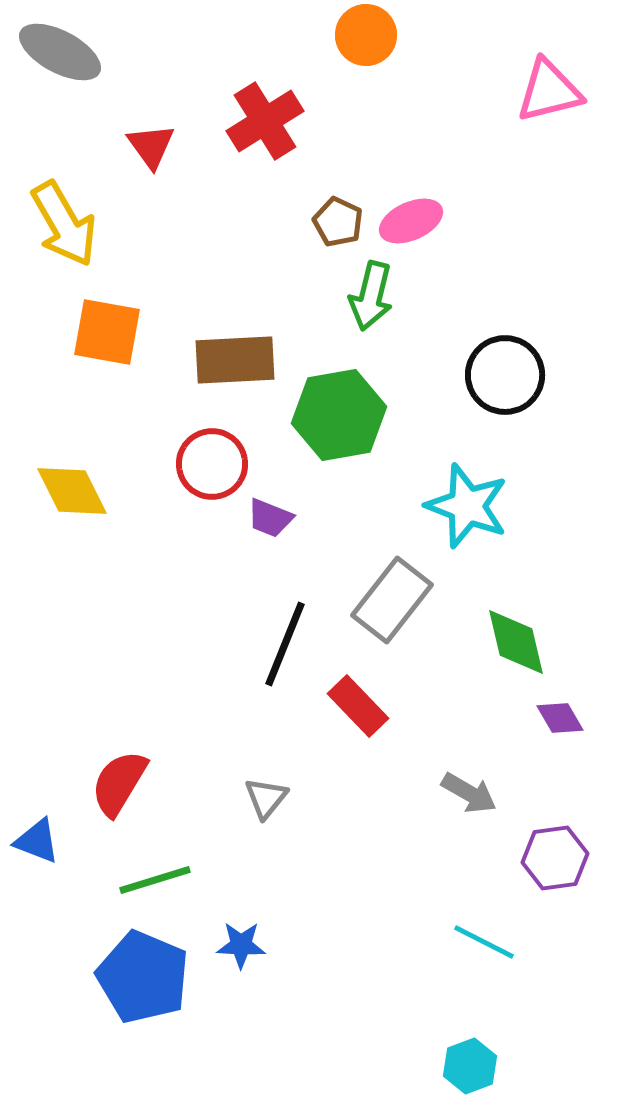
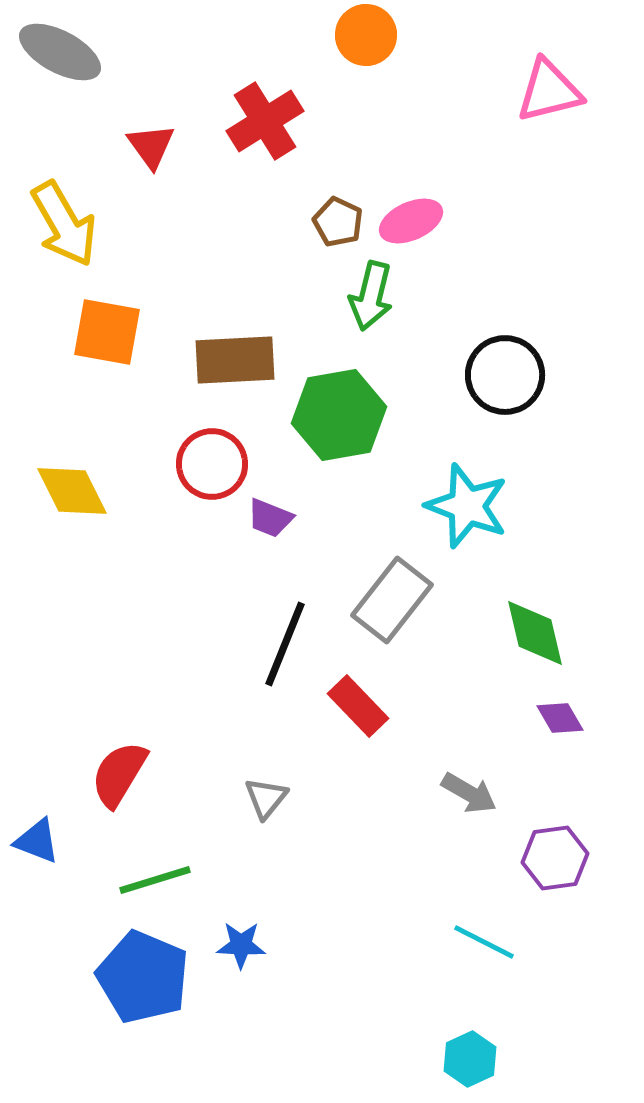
green diamond: moved 19 px right, 9 px up
red semicircle: moved 9 px up
cyan hexagon: moved 7 px up; rotated 4 degrees counterclockwise
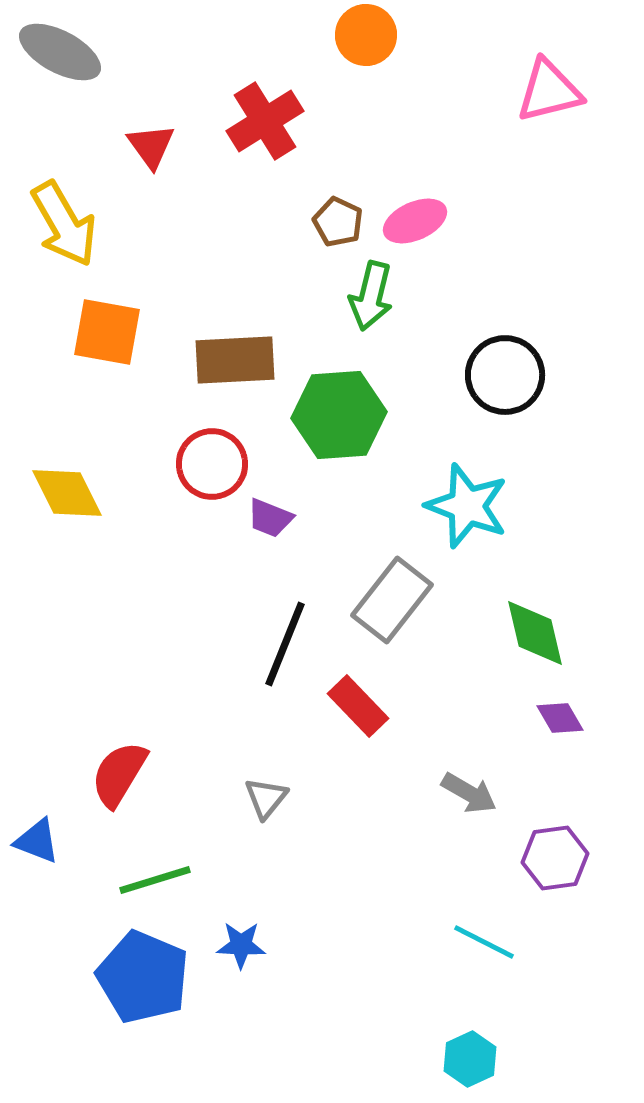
pink ellipse: moved 4 px right
green hexagon: rotated 6 degrees clockwise
yellow diamond: moved 5 px left, 2 px down
